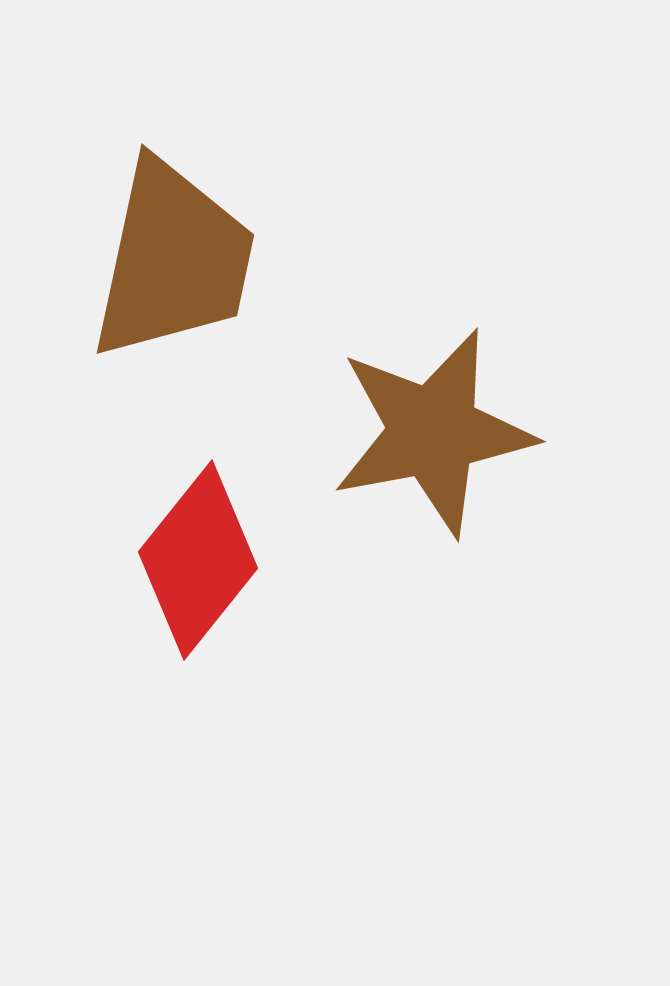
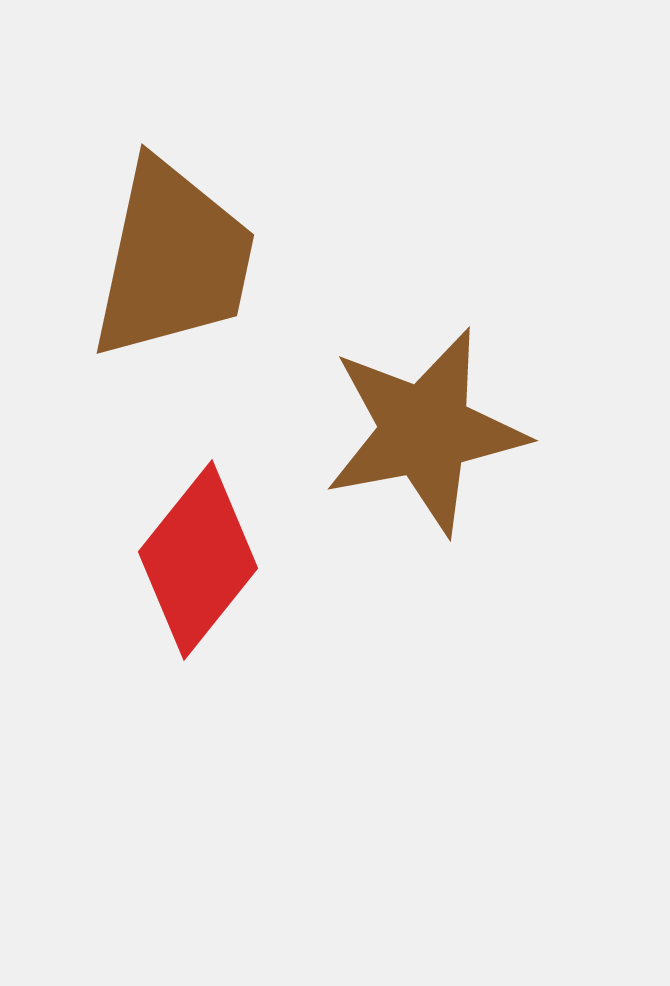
brown star: moved 8 px left, 1 px up
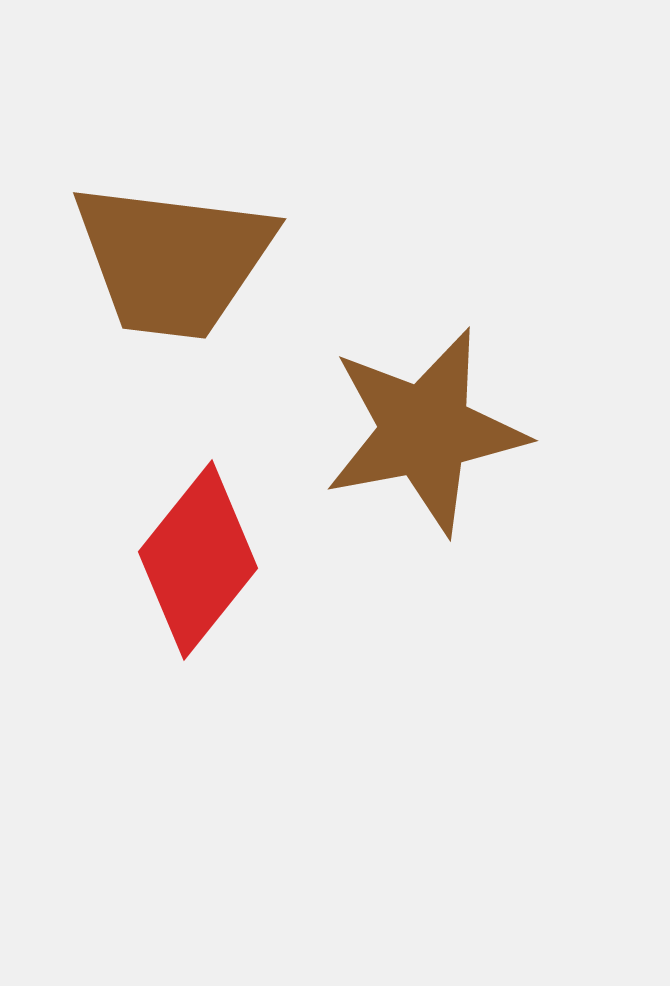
brown trapezoid: rotated 85 degrees clockwise
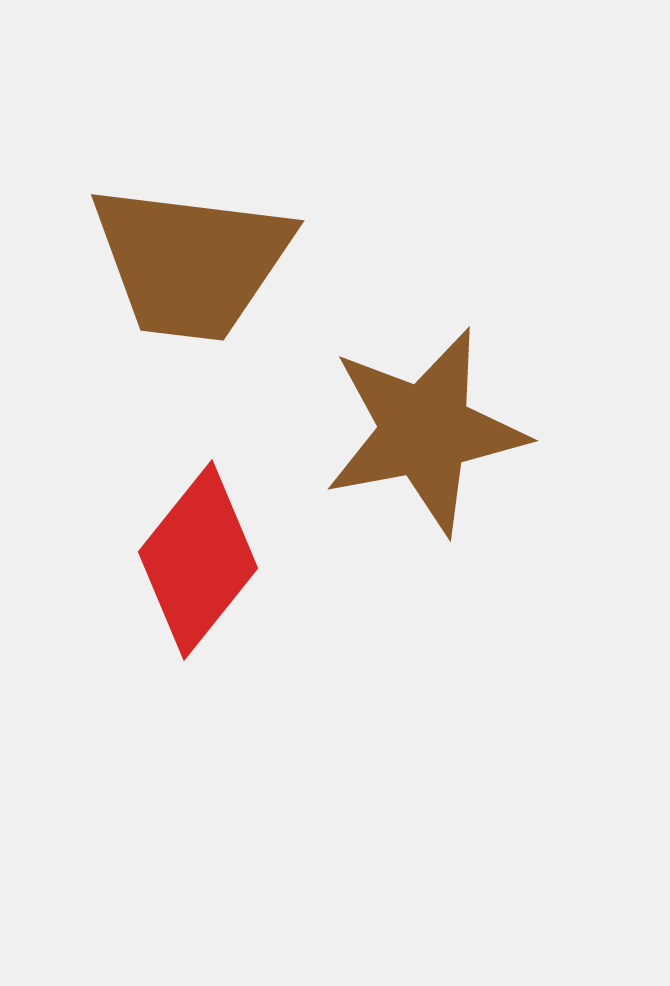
brown trapezoid: moved 18 px right, 2 px down
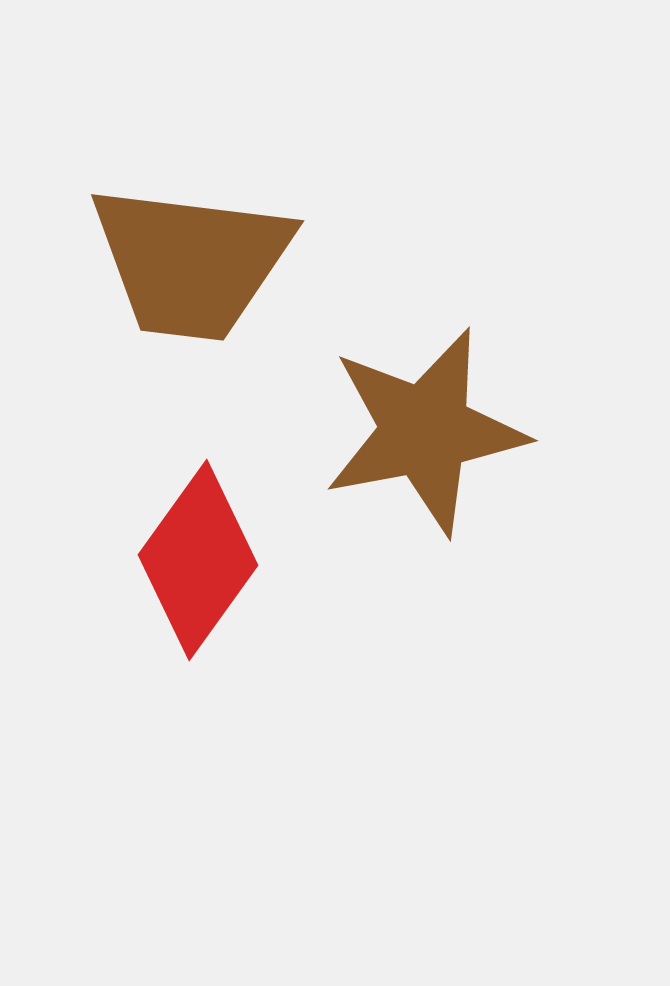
red diamond: rotated 3 degrees counterclockwise
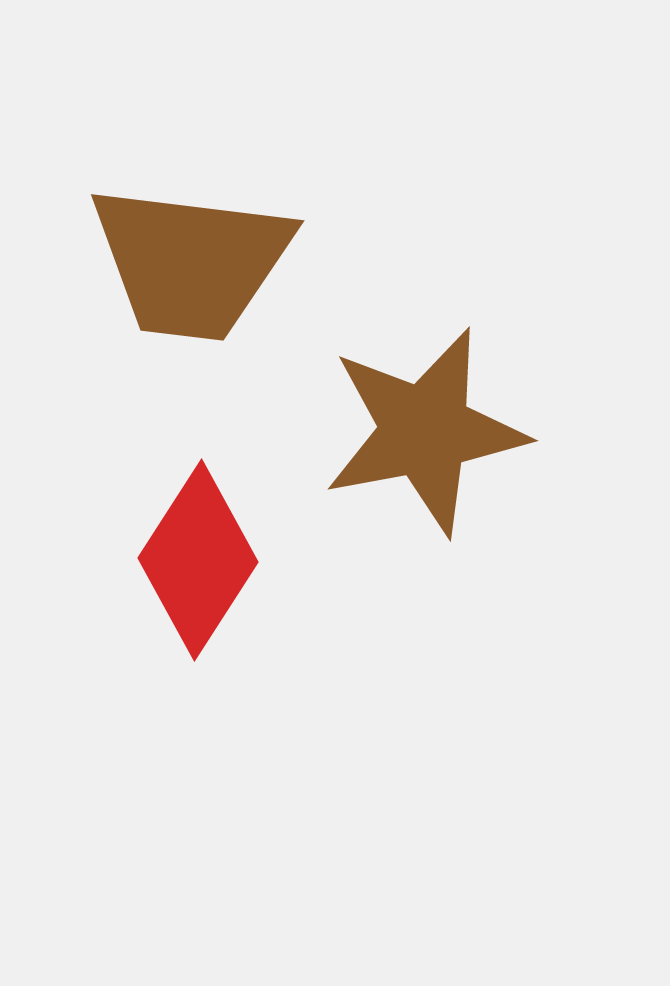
red diamond: rotated 3 degrees counterclockwise
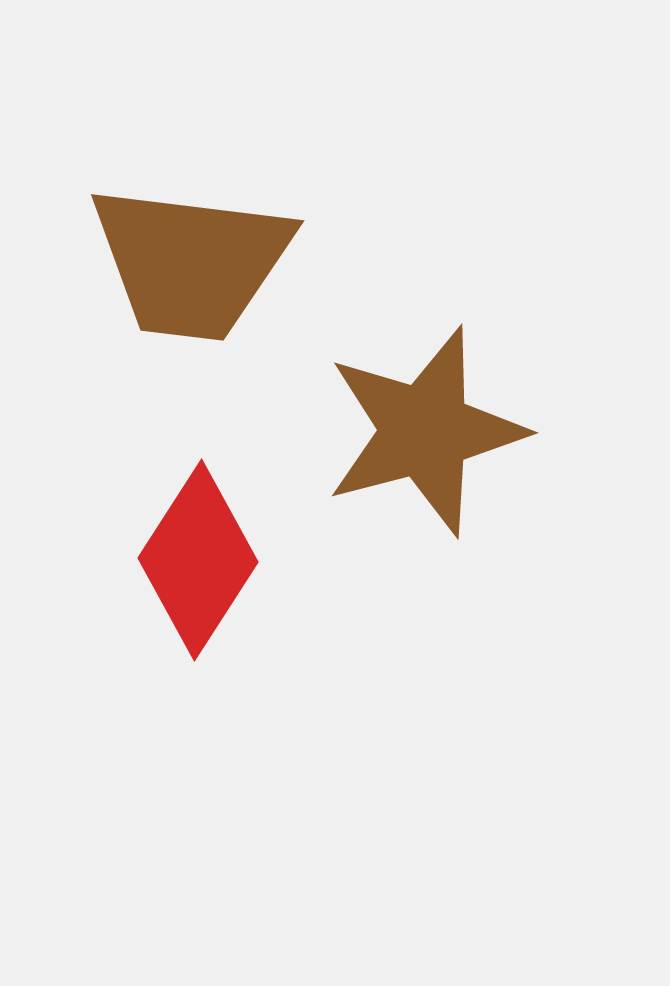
brown star: rotated 4 degrees counterclockwise
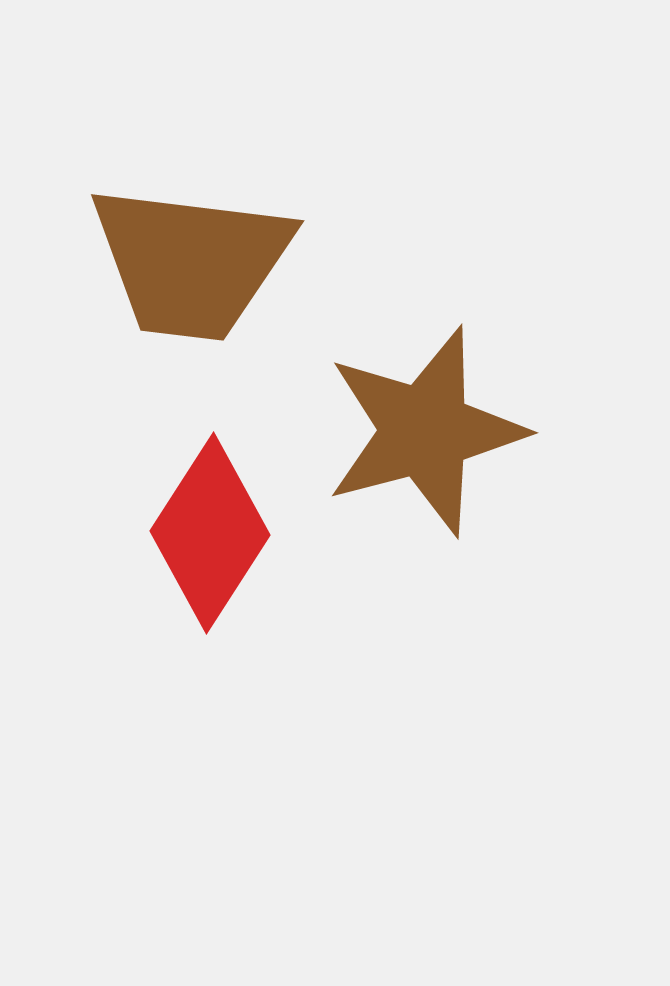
red diamond: moved 12 px right, 27 px up
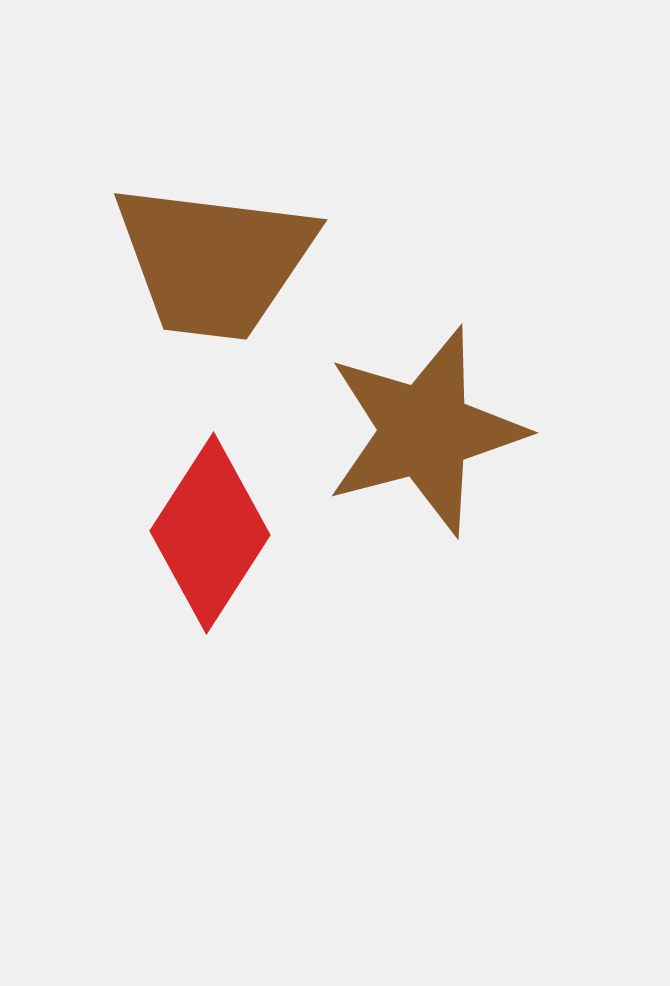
brown trapezoid: moved 23 px right, 1 px up
